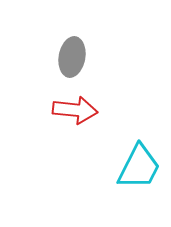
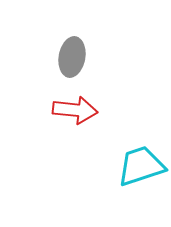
cyan trapezoid: moved 2 px right, 1 px up; rotated 135 degrees counterclockwise
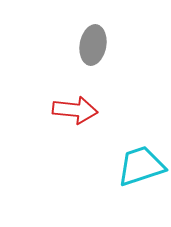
gray ellipse: moved 21 px right, 12 px up
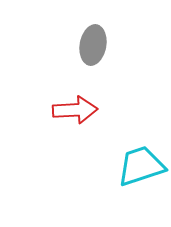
red arrow: rotated 9 degrees counterclockwise
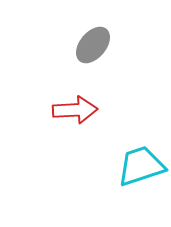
gray ellipse: rotated 30 degrees clockwise
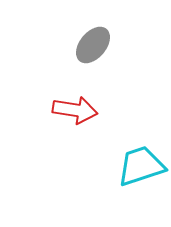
red arrow: rotated 12 degrees clockwise
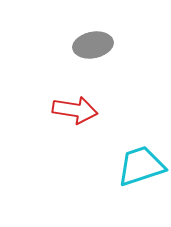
gray ellipse: rotated 39 degrees clockwise
